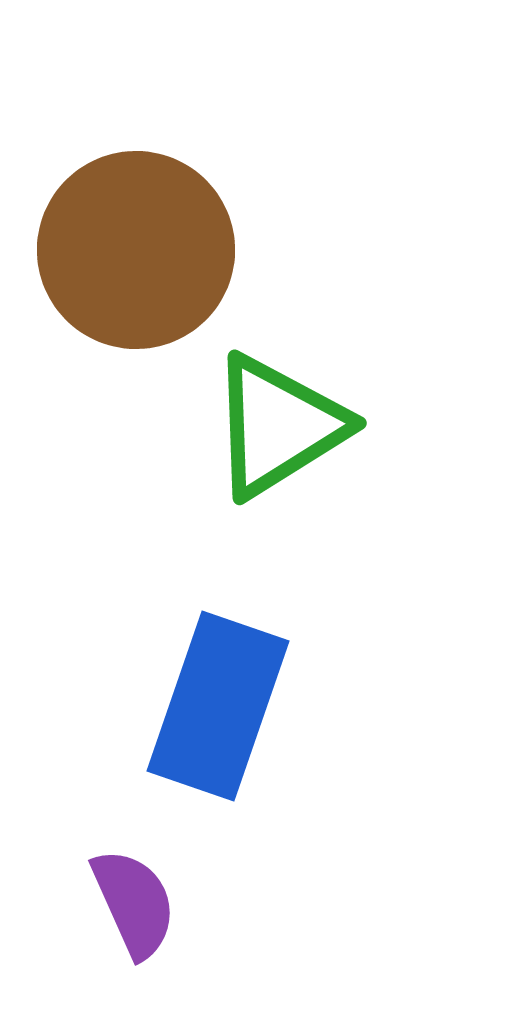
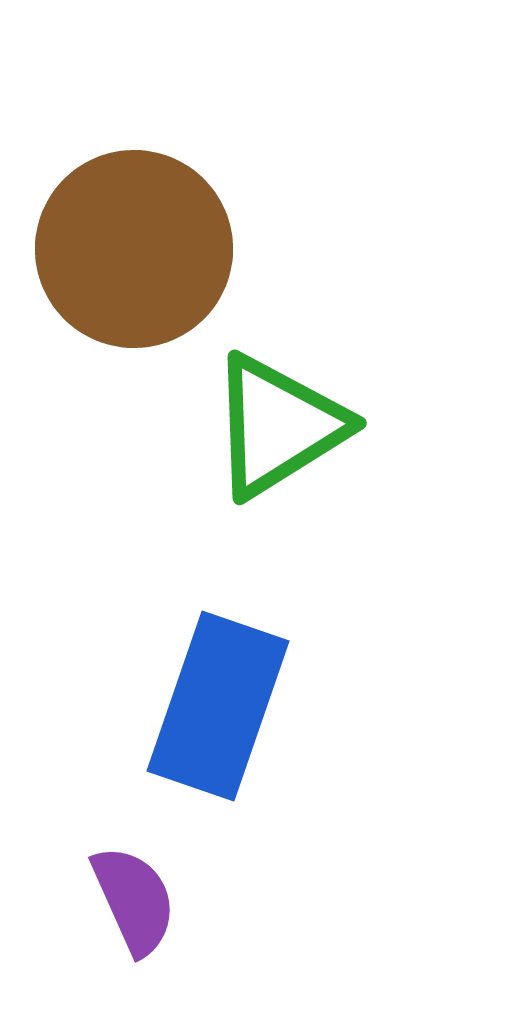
brown circle: moved 2 px left, 1 px up
purple semicircle: moved 3 px up
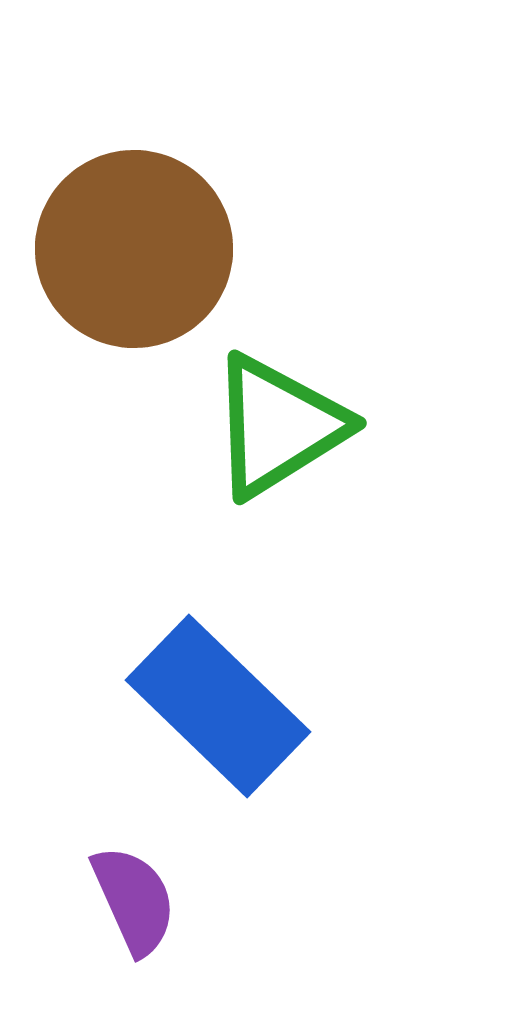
blue rectangle: rotated 65 degrees counterclockwise
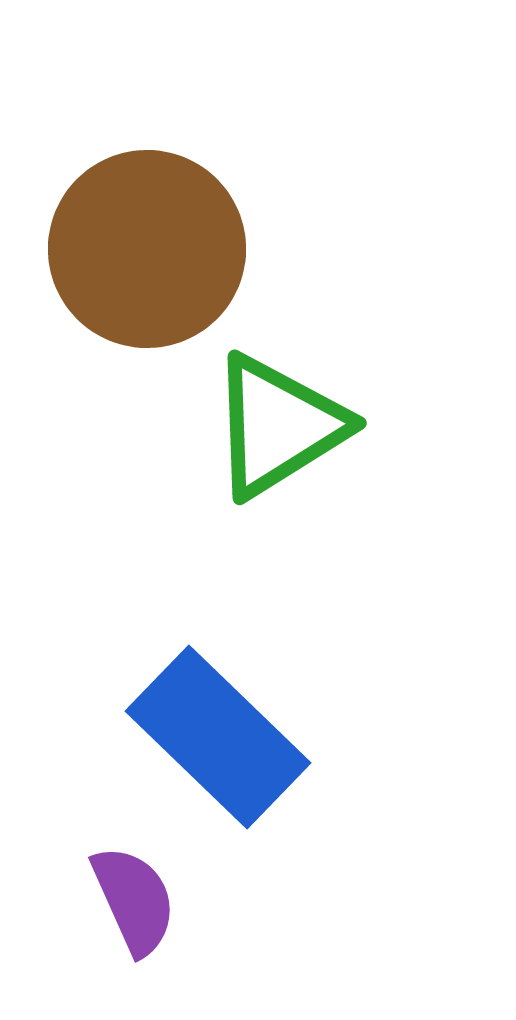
brown circle: moved 13 px right
blue rectangle: moved 31 px down
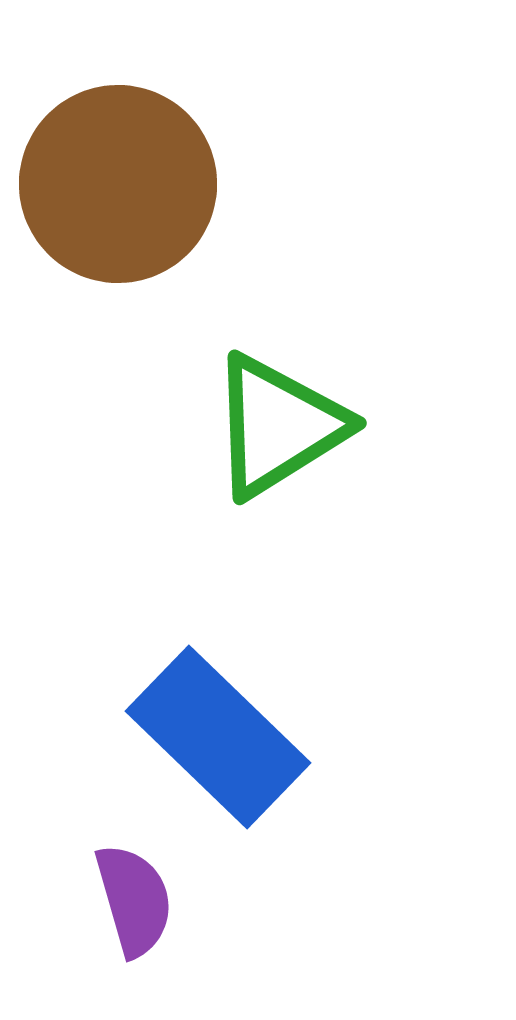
brown circle: moved 29 px left, 65 px up
purple semicircle: rotated 8 degrees clockwise
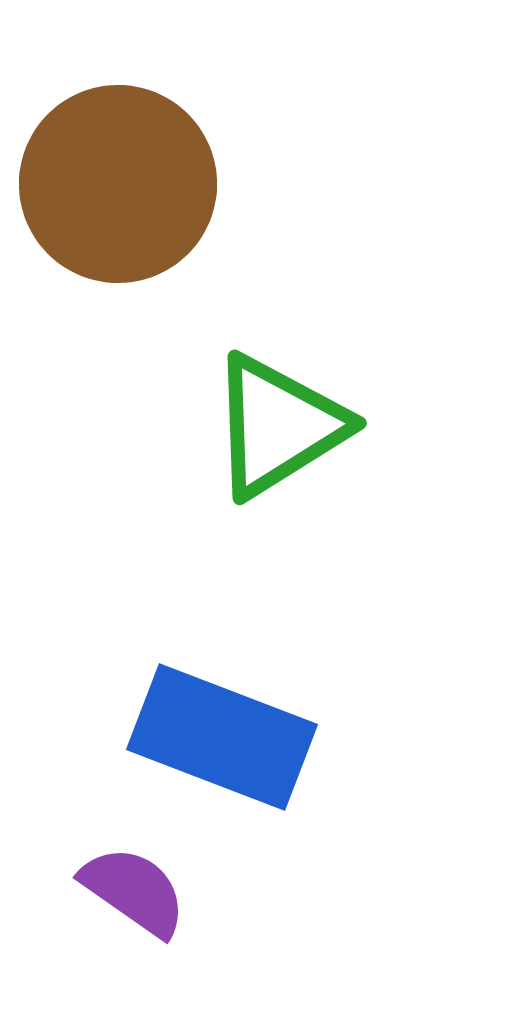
blue rectangle: moved 4 px right; rotated 23 degrees counterclockwise
purple semicircle: moved 9 px up; rotated 39 degrees counterclockwise
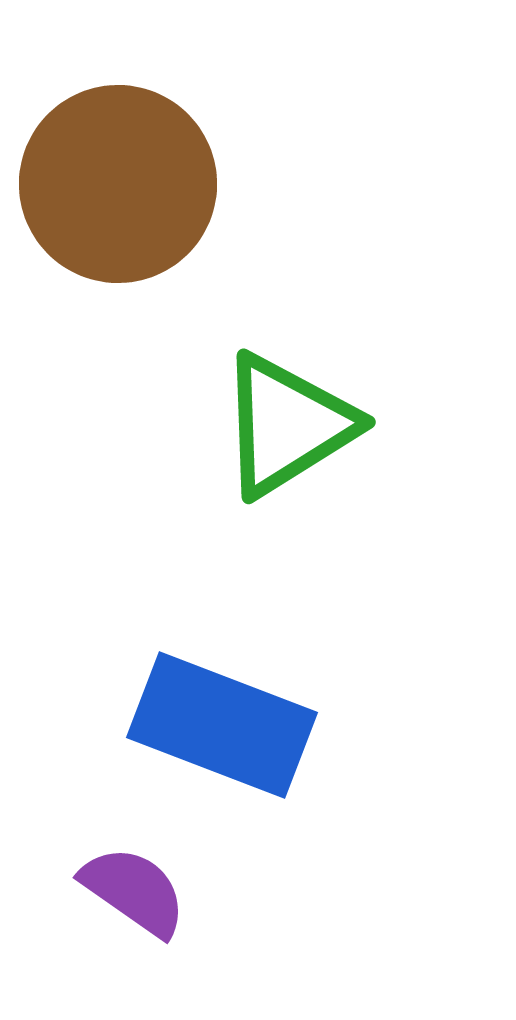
green triangle: moved 9 px right, 1 px up
blue rectangle: moved 12 px up
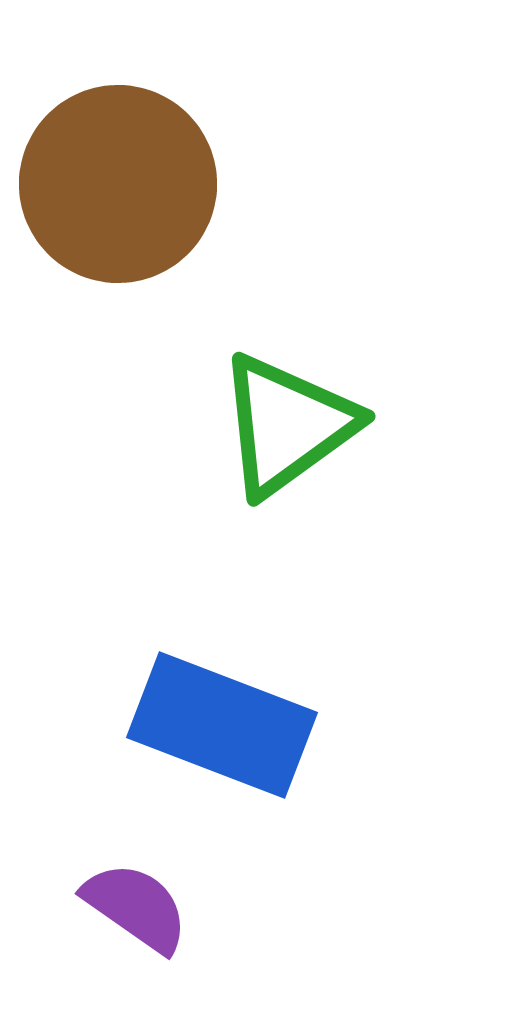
green triangle: rotated 4 degrees counterclockwise
purple semicircle: moved 2 px right, 16 px down
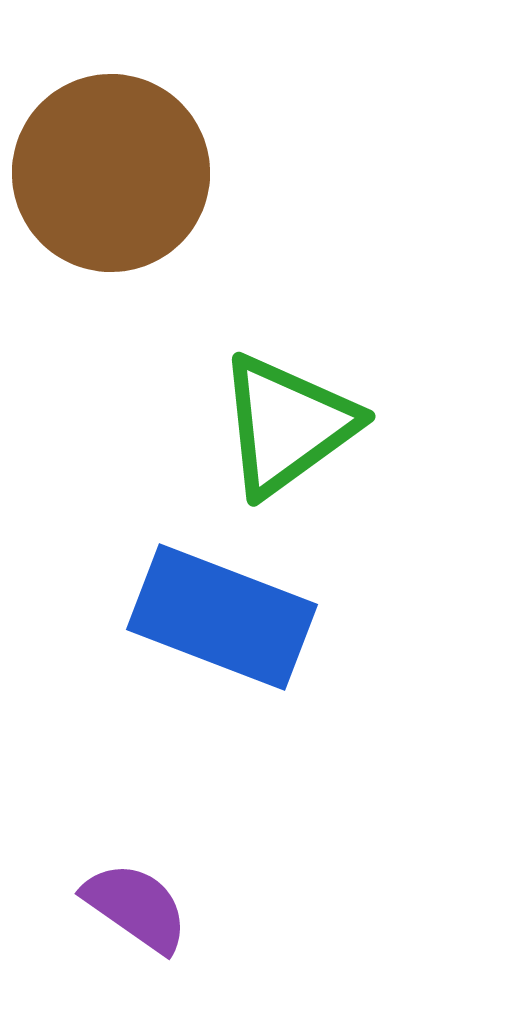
brown circle: moved 7 px left, 11 px up
blue rectangle: moved 108 px up
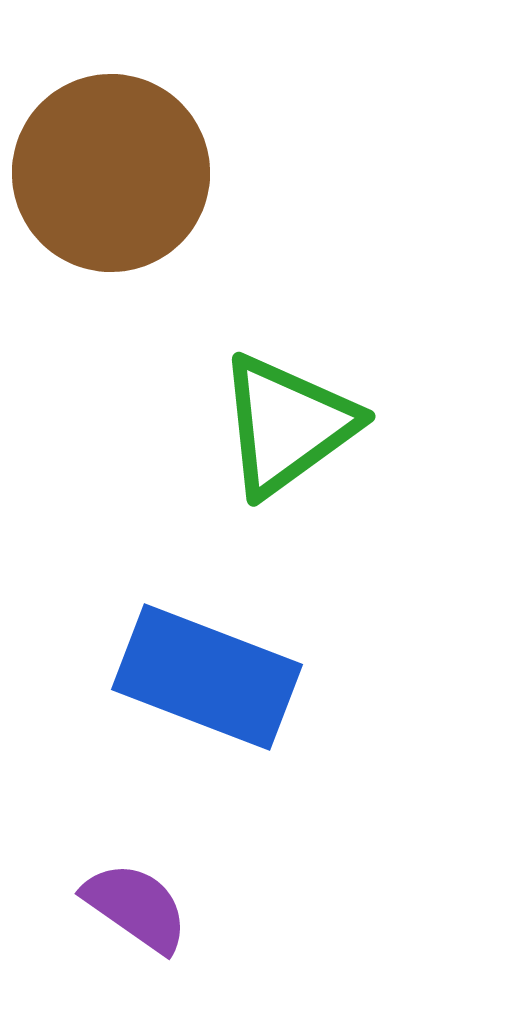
blue rectangle: moved 15 px left, 60 px down
